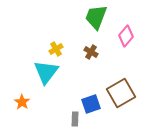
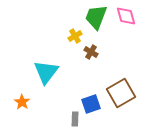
pink diamond: moved 20 px up; rotated 55 degrees counterclockwise
yellow cross: moved 19 px right, 13 px up
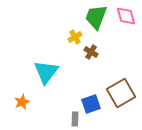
yellow cross: moved 1 px down
orange star: rotated 14 degrees clockwise
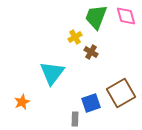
cyan triangle: moved 6 px right, 1 px down
blue square: moved 1 px up
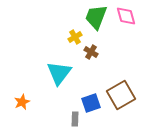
cyan triangle: moved 7 px right
brown square: moved 2 px down
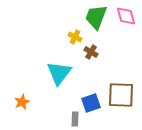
yellow cross: rotated 32 degrees counterclockwise
brown square: rotated 32 degrees clockwise
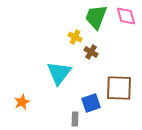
brown square: moved 2 px left, 7 px up
